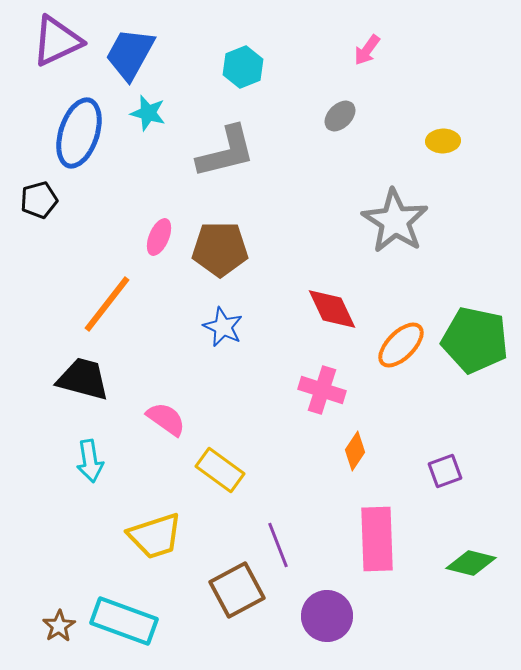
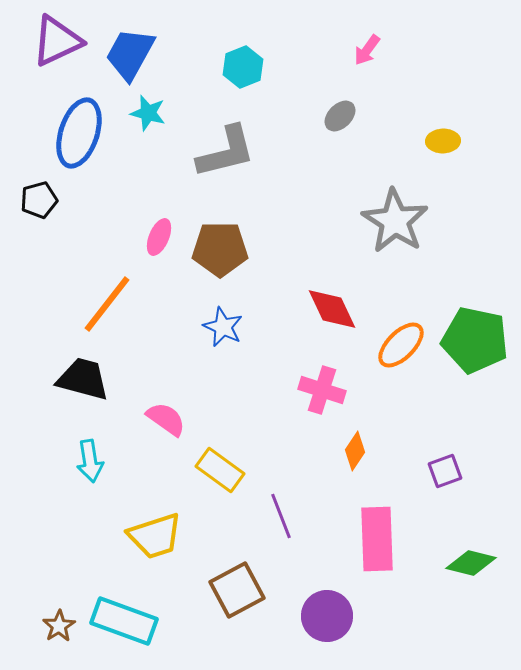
purple line: moved 3 px right, 29 px up
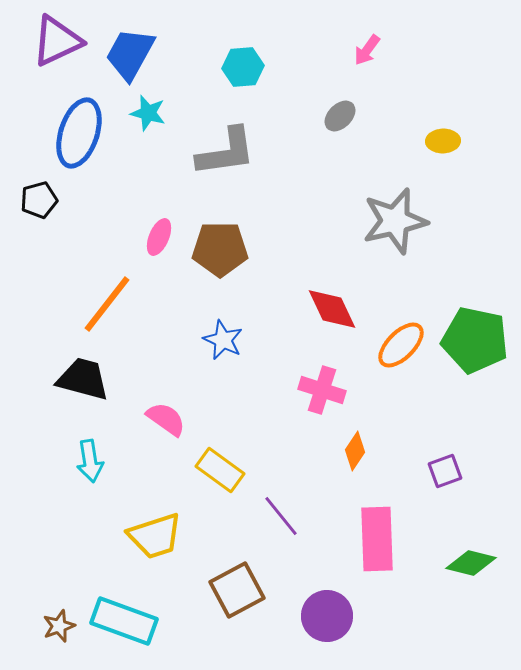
cyan hexagon: rotated 18 degrees clockwise
gray L-shape: rotated 6 degrees clockwise
gray star: rotated 26 degrees clockwise
blue star: moved 13 px down
purple line: rotated 18 degrees counterclockwise
brown star: rotated 12 degrees clockwise
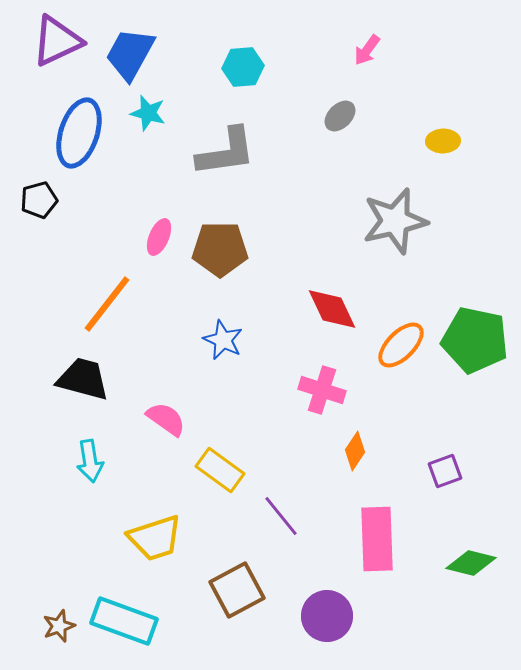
yellow trapezoid: moved 2 px down
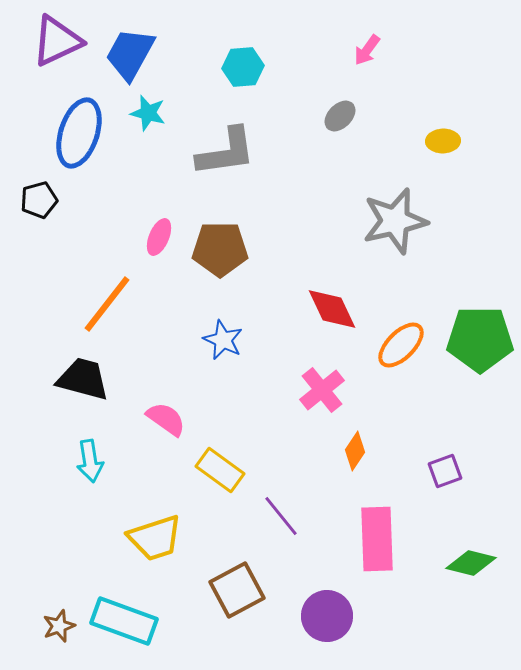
green pentagon: moved 5 px right, 1 px up; rotated 12 degrees counterclockwise
pink cross: rotated 33 degrees clockwise
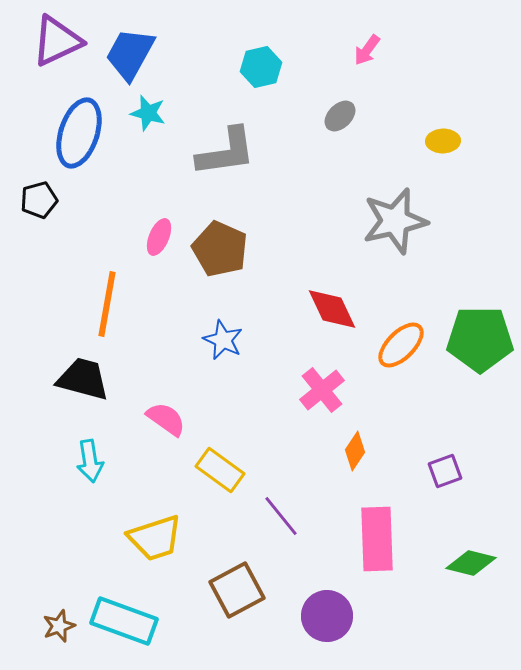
cyan hexagon: moved 18 px right; rotated 9 degrees counterclockwise
brown pentagon: rotated 24 degrees clockwise
orange line: rotated 28 degrees counterclockwise
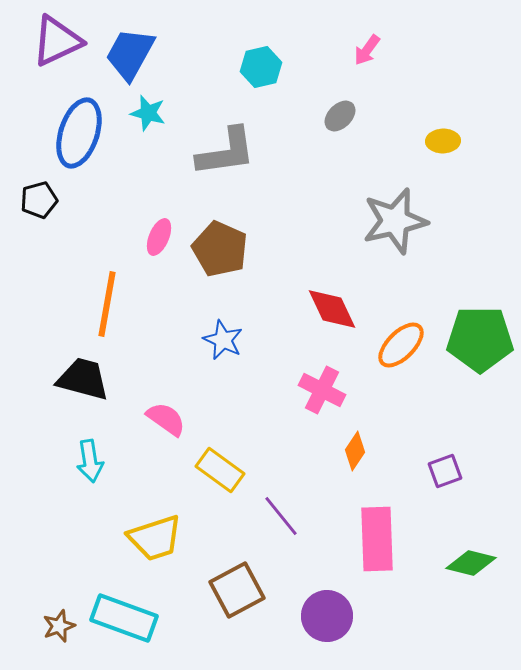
pink cross: rotated 24 degrees counterclockwise
cyan rectangle: moved 3 px up
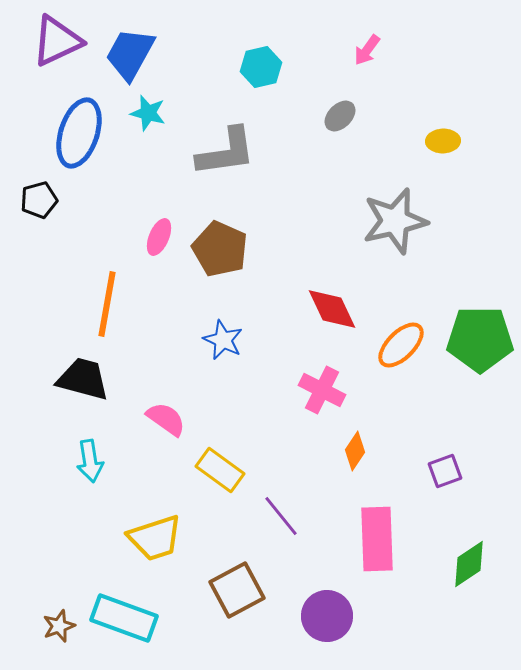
green diamond: moved 2 px left, 1 px down; rotated 48 degrees counterclockwise
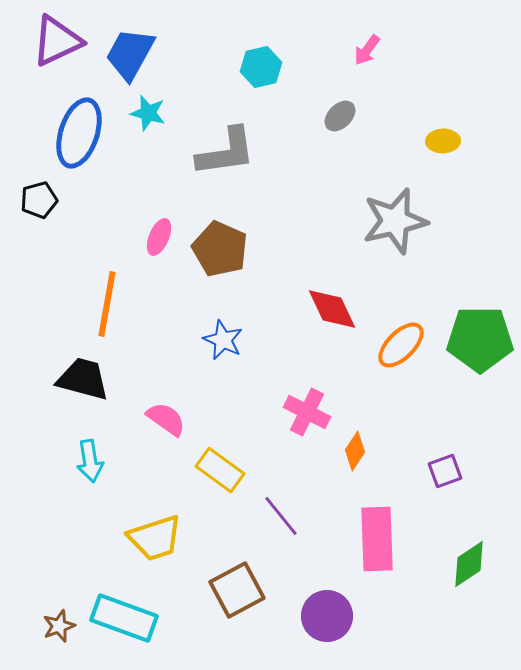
pink cross: moved 15 px left, 22 px down
